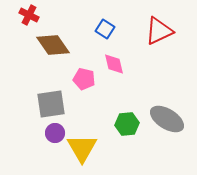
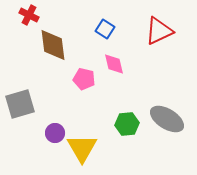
brown diamond: rotated 28 degrees clockwise
gray square: moved 31 px left; rotated 8 degrees counterclockwise
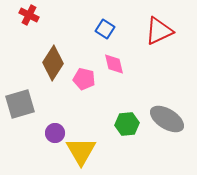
brown diamond: moved 18 px down; rotated 40 degrees clockwise
yellow triangle: moved 1 px left, 3 px down
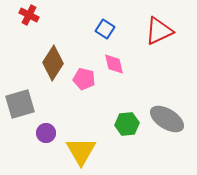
purple circle: moved 9 px left
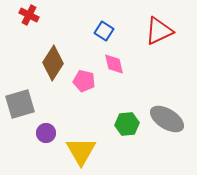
blue square: moved 1 px left, 2 px down
pink pentagon: moved 2 px down
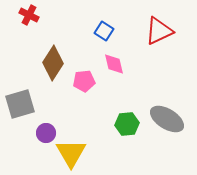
pink pentagon: rotated 20 degrees counterclockwise
yellow triangle: moved 10 px left, 2 px down
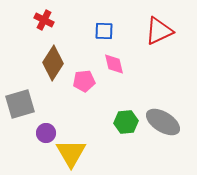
red cross: moved 15 px right, 5 px down
blue square: rotated 30 degrees counterclockwise
gray ellipse: moved 4 px left, 3 px down
green hexagon: moved 1 px left, 2 px up
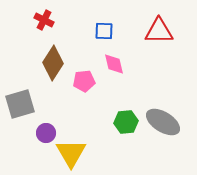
red triangle: rotated 24 degrees clockwise
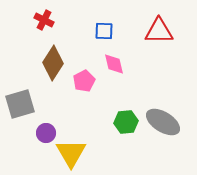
pink pentagon: rotated 20 degrees counterclockwise
